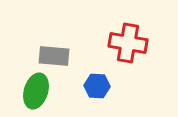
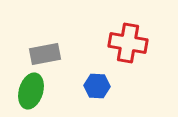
gray rectangle: moved 9 px left, 2 px up; rotated 16 degrees counterclockwise
green ellipse: moved 5 px left
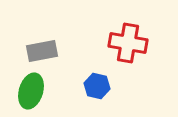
gray rectangle: moved 3 px left, 3 px up
blue hexagon: rotated 10 degrees clockwise
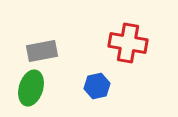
blue hexagon: rotated 25 degrees counterclockwise
green ellipse: moved 3 px up
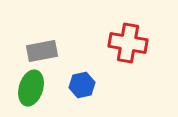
blue hexagon: moved 15 px left, 1 px up
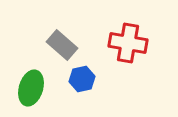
gray rectangle: moved 20 px right, 6 px up; rotated 52 degrees clockwise
blue hexagon: moved 6 px up
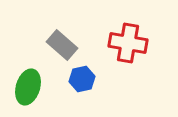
green ellipse: moved 3 px left, 1 px up
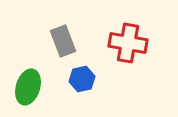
gray rectangle: moved 1 px right, 4 px up; rotated 28 degrees clockwise
